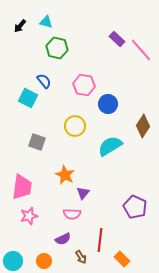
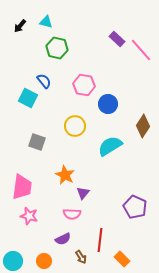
pink star: rotated 30 degrees clockwise
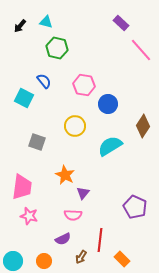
purple rectangle: moved 4 px right, 16 px up
cyan square: moved 4 px left
pink semicircle: moved 1 px right, 1 px down
brown arrow: rotated 64 degrees clockwise
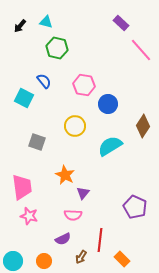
pink trapezoid: rotated 16 degrees counterclockwise
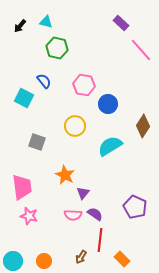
purple semicircle: moved 32 px right, 25 px up; rotated 119 degrees counterclockwise
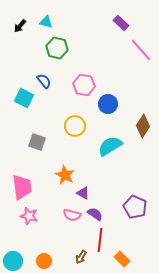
purple triangle: rotated 40 degrees counterclockwise
pink semicircle: moved 1 px left; rotated 12 degrees clockwise
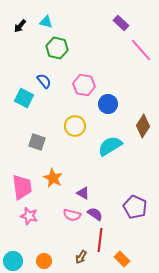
orange star: moved 12 px left, 3 px down
